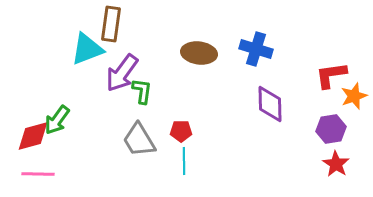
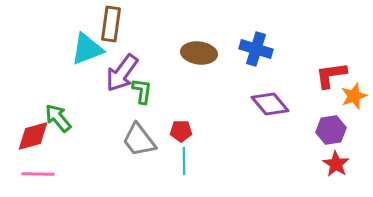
purple diamond: rotated 39 degrees counterclockwise
green arrow: moved 1 px right, 2 px up; rotated 104 degrees clockwise
purple hexagon: moved 1 px down
gray trapezoid: rotated 6 degrees counterclockwise
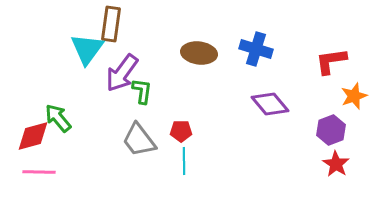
cyan triangle: rotated 33 degrees counterclockwise
red L-shape: moved 14 px up
purple hexagon: rotated 12 degrees counterclockwise
pink line: moved 1 px right, 2 px up
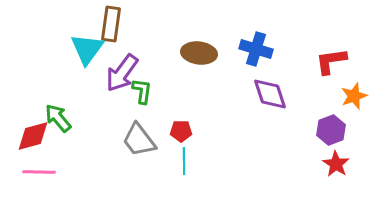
purple diamond: moved 10 px up; rotated 21 degrees clockwise
